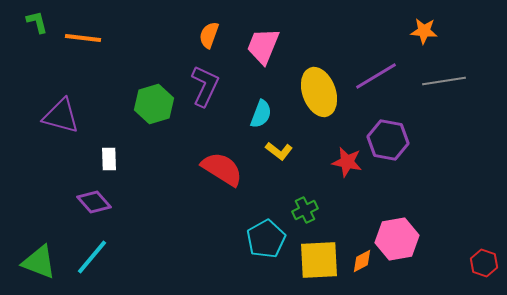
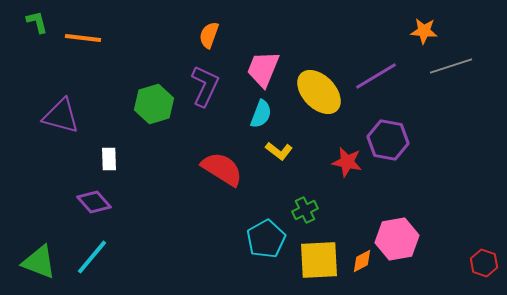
pink trapezoid: moved 23 px down
gray line: moved 7 px right, 15 px up; rotated 9 degrees counterclockwise
yellow ellipse: rotated 24 degrees counterclockwise
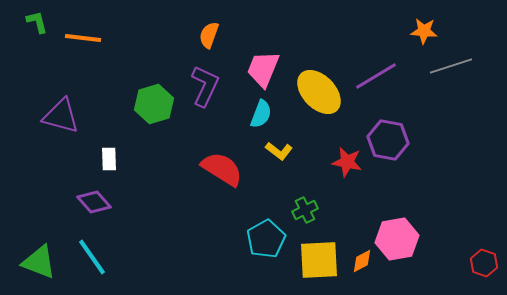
cyan line: rotated 75 degrees counterclockwise
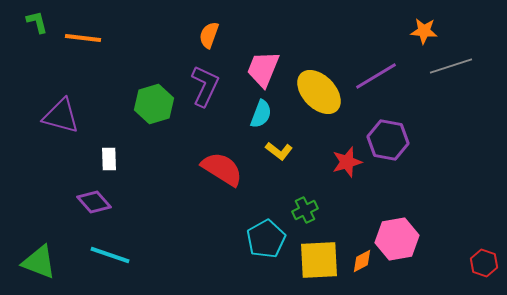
red star: rotated 28 degrees counterclockwise
cyan line: moved 18 px right, 2 px up; rotated 36 degrees counterclockwise
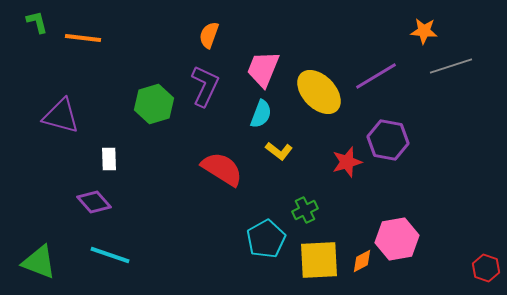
red hexagon: moved 2 px right, 5 px down
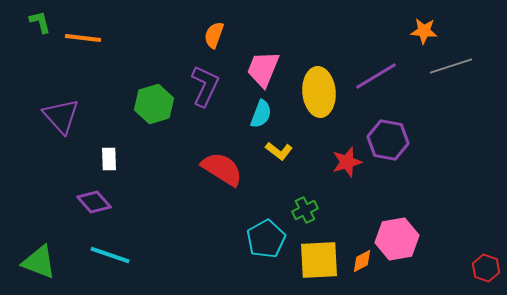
green L-shape: moved 3 px right
orange semicircle: moved 5 px right
yellow ellipse: rotated 39 degrees clockwise
purple triangle: rotated 33 degrees clockwise
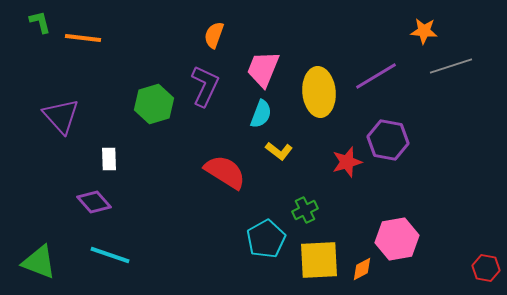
red semicircle: moved 3 px right, 3 px down
orange diamond: moved 8 px down
red hexagon: rotated 8 degrees counterclockwise
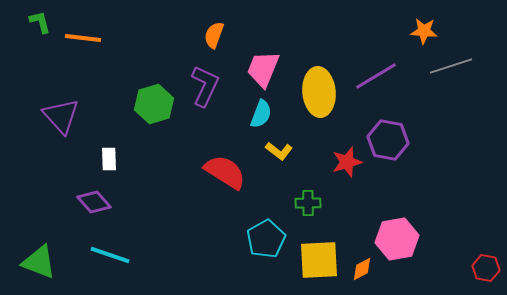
green cross: moved 3 px right, 7 px up; rotated 25 degrees clockwise
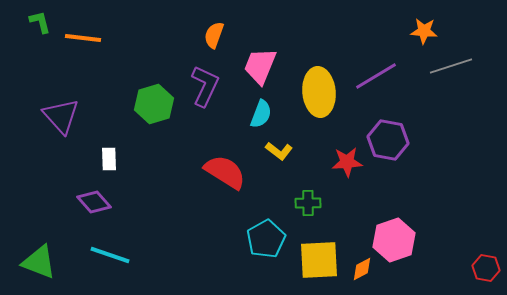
pink trapezoid: moved 3 px left, 3 px up
red star: rotated 12 degrees clockwise
pink hexagon: moved 3 px left, 1 px down; rotated 9 degrees counterclockwise
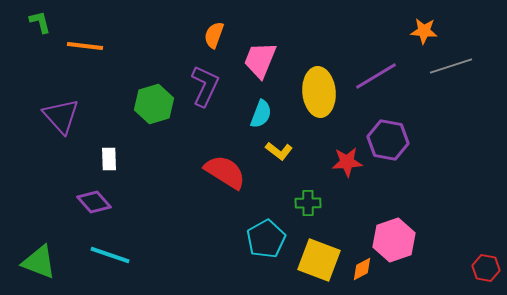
orange line: moved 2 px right, 8 px down
pink trapezoid: moved 6 px up
yellow square: rotated 24 degrees clockwise
